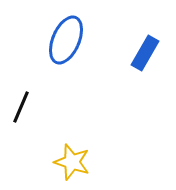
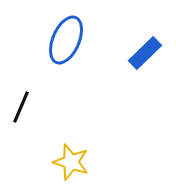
blue rectangle: rotated 16 degrees clockwise
yellow star: moved 1 px left
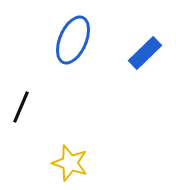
blue ellipse: moved 7 px right
yellow star: moved 1 px left, 1 px down
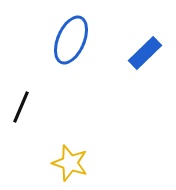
blue ellipse: moved 2 px left
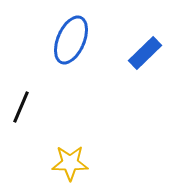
yellow star: rotated 18 degrees counterclockwise
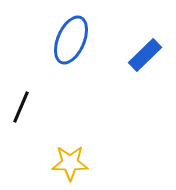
blue rectangle: moved 2 px down
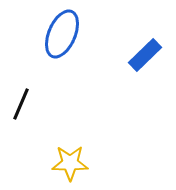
blue ellipse: moved 9 px left, 6 px up
black line: moved 3 px up
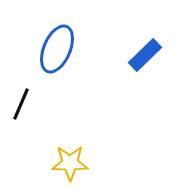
blue ellipse: moved 5 px left, 15 px down
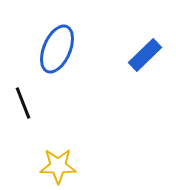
black line: moved 2 px right, 1 px up; rotated 44 degrees counterclockwise
yellow star: moved 12 px left, 3 px down
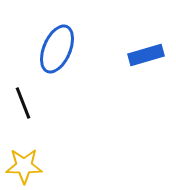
blue rectangle: moved 1 px right; rotated 28 degrees clockwise
yellow star: moved 34 px left
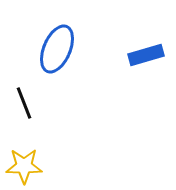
black line: moved 1 px right
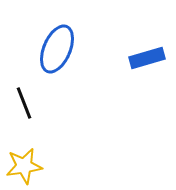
blue rectangle: moved 1 px right, 3 px down
yellow star: rotated 9 degrees counterclockwise
